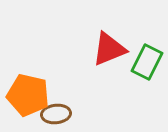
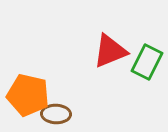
red triangle: moved 1 px right, 2 px down
brown ellipse: rotated 8 degrees clockwise
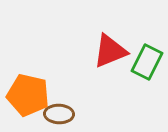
brown ellipse: moved 3 px right
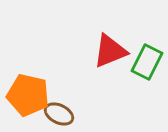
brown ellipse: rotated 24 degrees clockwise
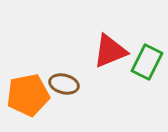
orange pentagon: rotated 24 degrees counterclockwise
brown ellipse: moved 5 px right, 30 px up; rotated 12 degrees counterclockwise
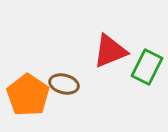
green rectangle: moved 5 px down
orange pentagon: rotated 27 degrees counterclockwise
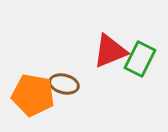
green rectangle: moved 7 px left, 8 px up
orange pentagon: moved 5 px right; rotated 24 degrees counterclockwise
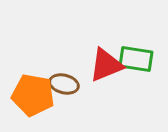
red triangle: moved 4 px left, 14 px down
green rectangle: moved 4 px left; rotated 72 degrees clockwise
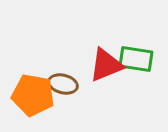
brown ellipse: moved 1 px left
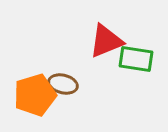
red triangle: moved 24 px up
orange pentagon: moved 2 px right; rotated 27 degrees counterclockwise
